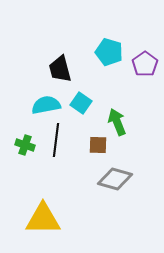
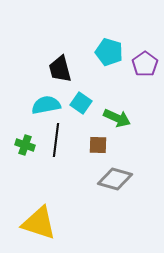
green arrow: moved 4 px up; rotated 136 degrees clockwise
yellow triangle: moved 4 px left, 4 px down; rotated 18 degrees clockwise
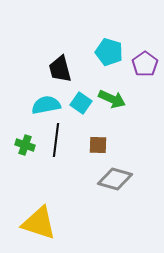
green arrow: moved 5 px left, 19 px up
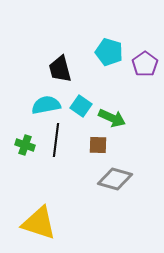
green arrow: moved 19 px down
cyan square: moved 3 px down
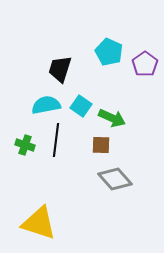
cyan pentagon: rotated 8 degrees clockwise
black trapezoid: rotated 32 degrees clockwise
brown square: moved 3 px right
gray diamond: rotated 32 degrees clockwise
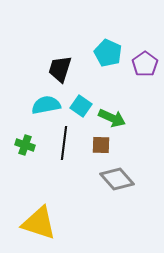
cyan pentagon: moved 1 px left, 1 px down
black line: moved 8 px right, 3 px down
gray diamond: moved 2 px right
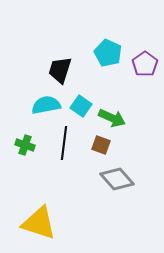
black trapezoid: moved 1 px down
brown square: rotated 18 degrees clockwise
